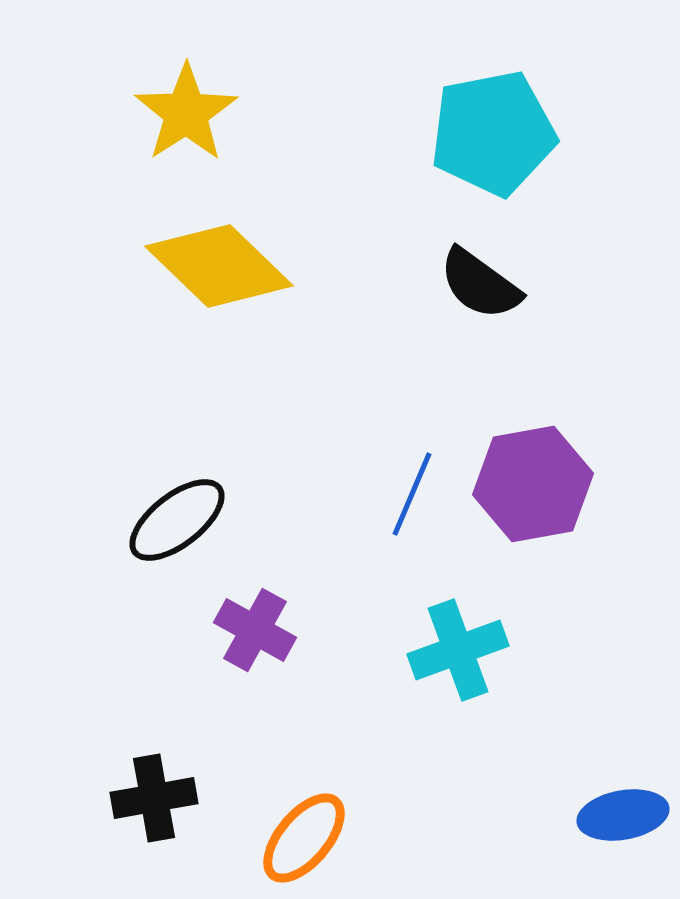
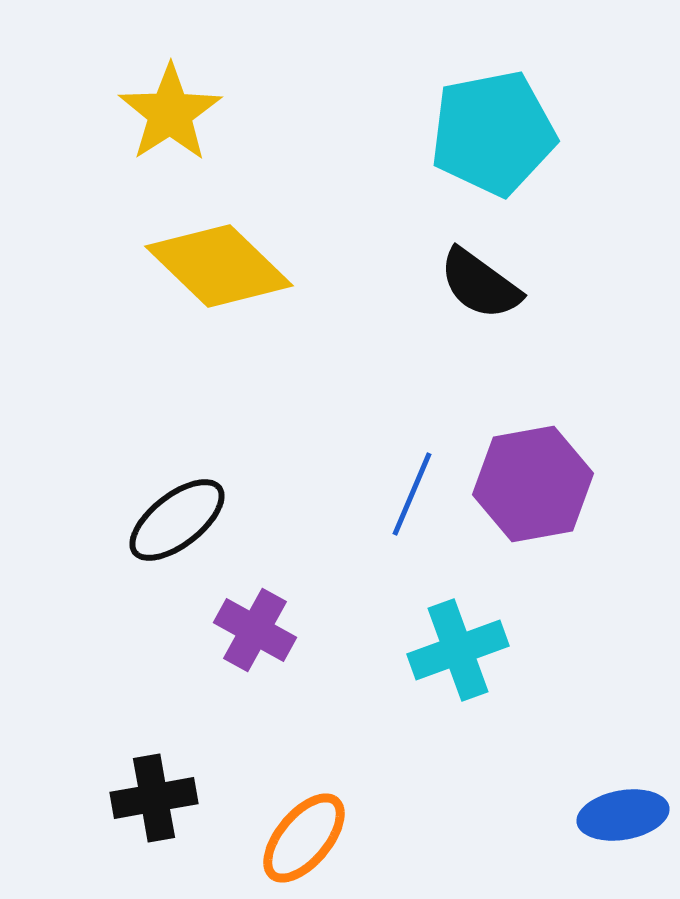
yellow star: moved 16 px left
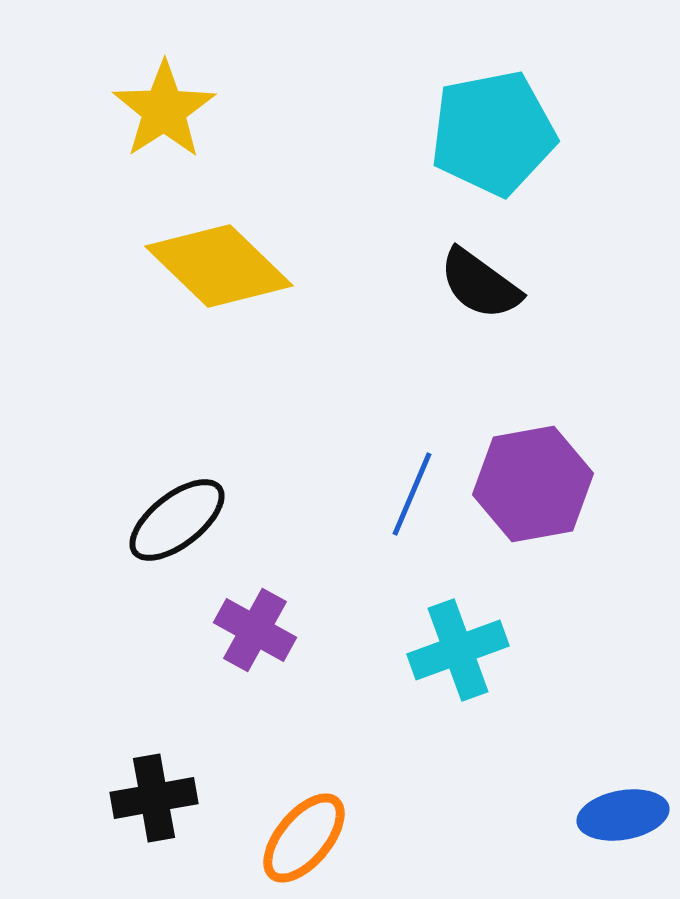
yellow star: moved 6 px left, 3 px up
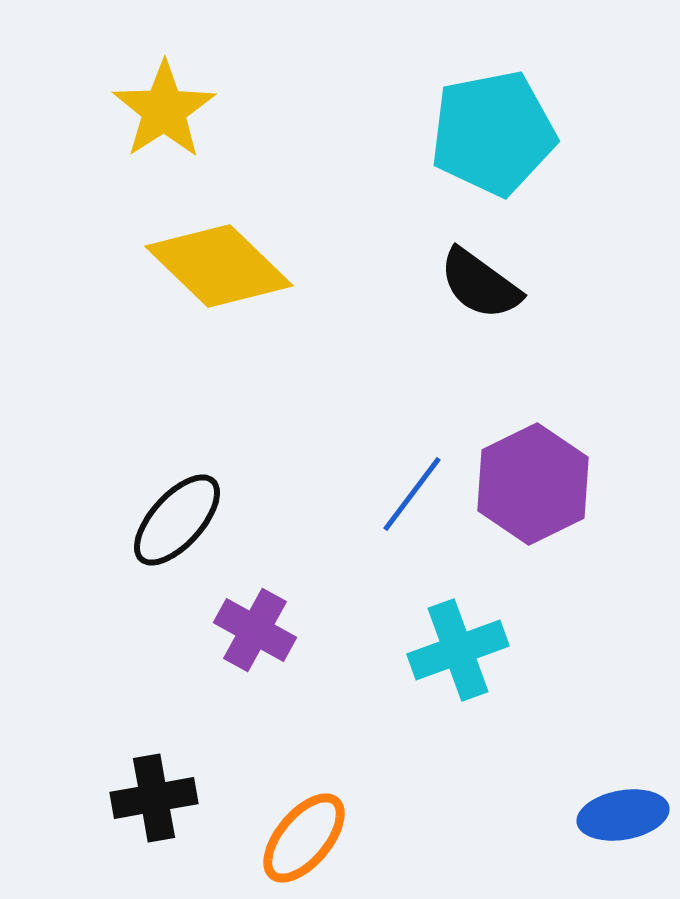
purple hexagon: rotated 16 degrees counterclockwise
blue line: rotated 14 degrees clockwise
black ellipse: rotated 10 degrees counterclockwise
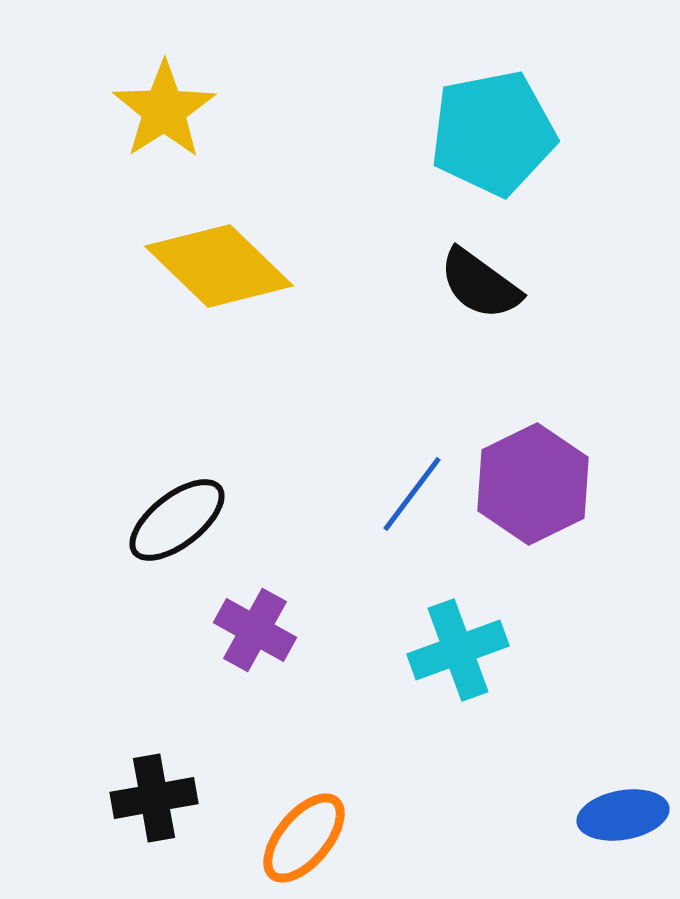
black ellipse: rotated 10 degrees clockwise
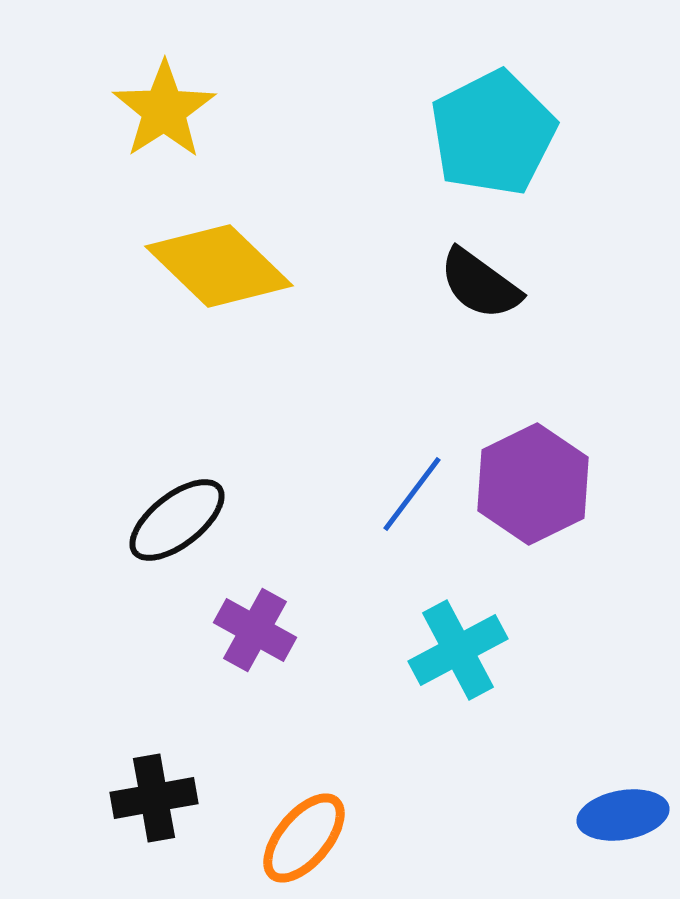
cyan pentagon: rotated 16 degrees counterclockwise
cyan cross: rotated 8 degrees counterclockwise
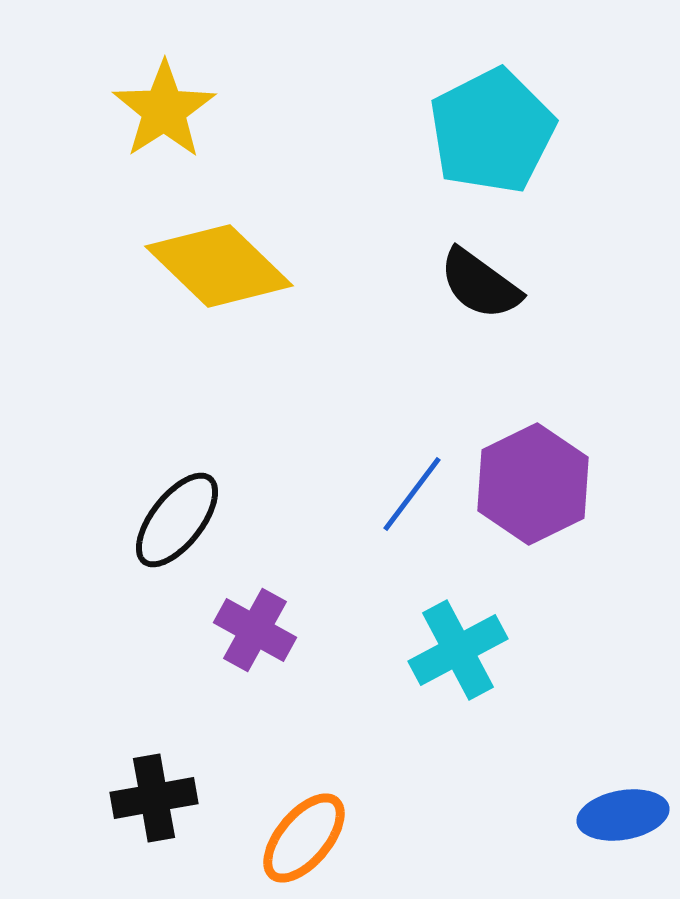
cyan pentagon: moved 1 px left, 2 px up
black ellipse: rotated 14 degrees counterclockwise
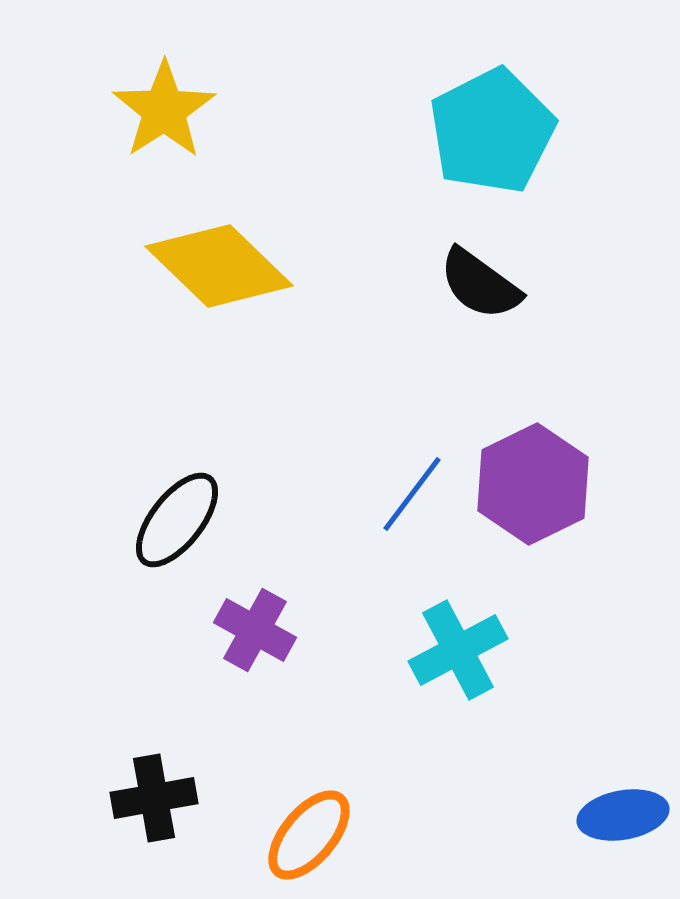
orange ellipse: moved 5 px right, 3 px up
